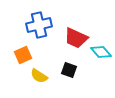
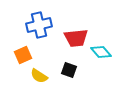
red trapezoid: rotated 30 degrees counterclockwise
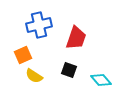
red trapezoid: rotated 65 degrees counterclockwise
cyan diamond: moved 28 px down
yellow semicircle: moved 5 px left
